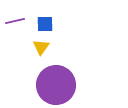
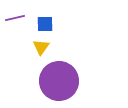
purple line: moved 3 px up
purple circle: moved 3 px right, 4 px up
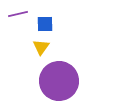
purple line: moved 3 px right, 4 px up
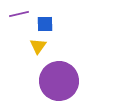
purple line: moved 1 px right
yellow triangle: moved 3 px left, 1 px up
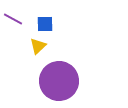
purple line: moved 6 px left, 5 px down; rotated 42 degrees clockwise
yellow triangle: rotated 12 degrees clockwise
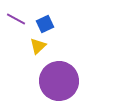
purple line: moved 3 px right
blue square: rotated 24 degrees counterclockwise
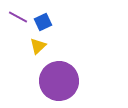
purple line: moved 2 px right, 2 px up
blue square: moved 2 px left, 2 px up
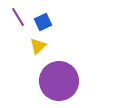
purple line: rotated 30 degrees clockwise
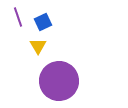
purple line: rotated 12 degrees clockwise
yellow triangle: rotated 18 degrees counterclockwise
